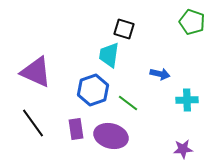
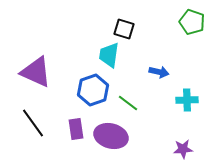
blue arrow: moved 1 px left, 2 px up
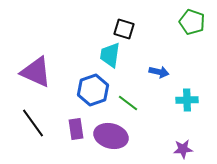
cyan trapezoid: moved 1 px right
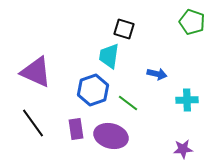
cyan trapezoid: moved 1 px left, 1 px down
blue arrow: moved 2 px left, 2 px down
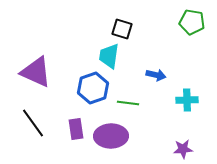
green pentagon: rotated 10 degrees counterclockwise
black square: moved 2 px left
blue arrow: moved 1 px left, 1 px down
blue hexagon: moved 2 px up
green line: rotated 30 degrees counterclockwise
purple ellipse: rotated 16 degrees counterclockwise
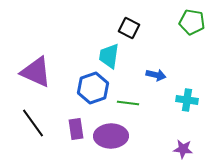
black square: moved 7 px right, 1 px up; rotated 10 degrees clockwise
cyan cross: rotated 10 degrees clockwise
purple star: rotated 12 degrees clockwise
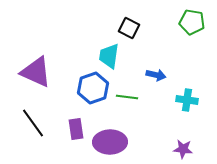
green line: moved 1 px left, 6 px up
purple ellipse: moved 1 px left, 6 px down
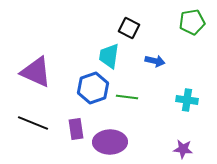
green pentagon: rotated 20 degrees counterclockwise
blue arrow: moved 1 px left, 14 px up
black line: rotated 32 degrees counterclockwise
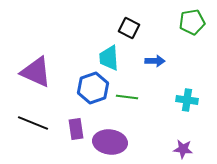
cyan trapezoid: moved 2 px down; rotated 12 degrees counterclockwise
blue arrow: rotated 12 degrees counterclockwise
purple ellipse: rotated 8 degrees clockwise
